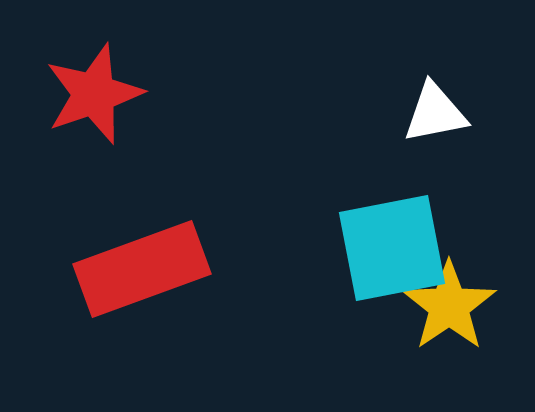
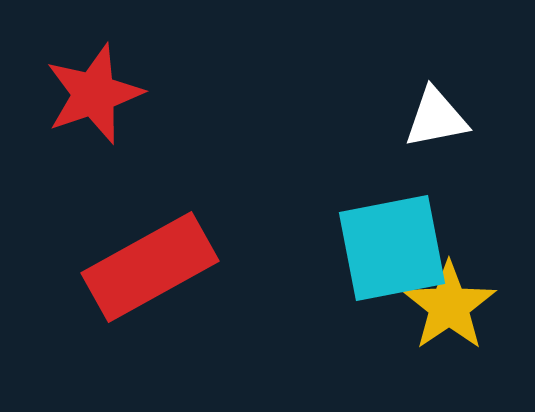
white triangle: moved 1 px right, 5 px down
red rectangle: moved 8 px right, 2 px up; rotated 9 degrees counterclockwise
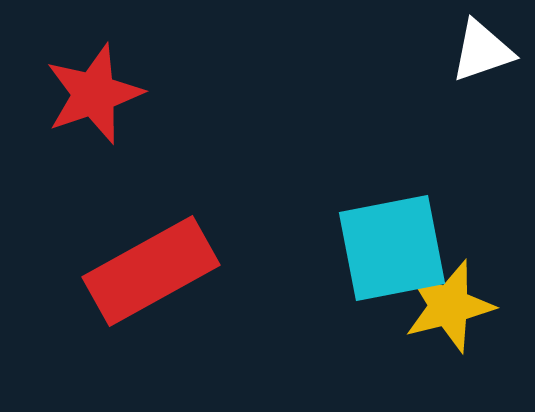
white triangle: moved 46 px right, 67 px up; rotated 8 degrees counterclockwise
red rectangle: moved 1 px right, 4 px down
yellow star: rotated 20 degrees clockwise
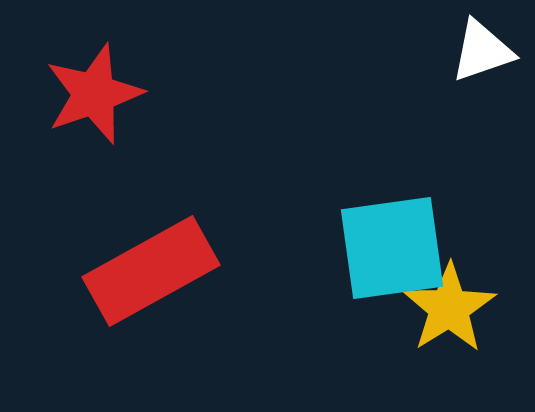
cyan square: rotated 3 degrees clockwise
yellow star: moved 2 px down; rotated 18 degrees counterclockwise
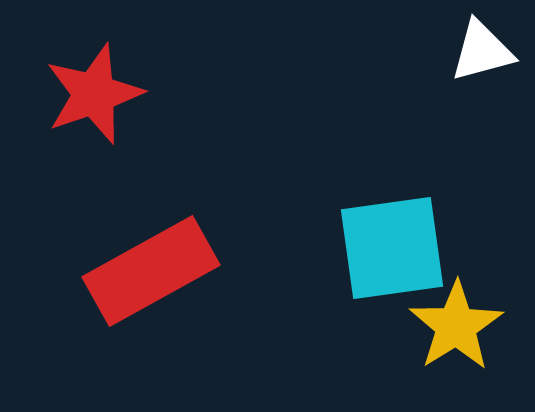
white triangle: rotated 4 degrees clockwise
yellow star: moved 7 px right, 18 px down
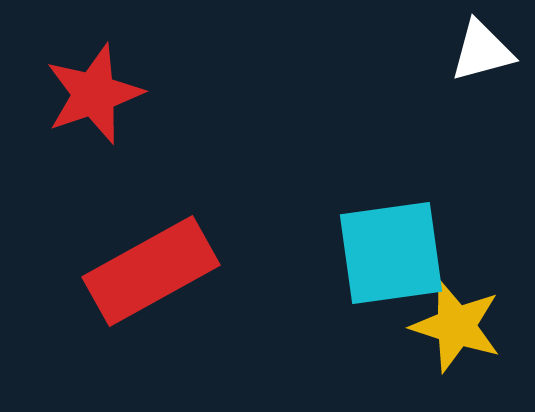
cyan square: moved 1 px left, 5 px down
yellow star: rotated 22 degrees counterclockwise
